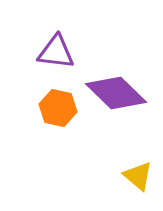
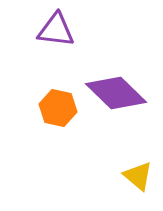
purple triangle: moved 22 px up
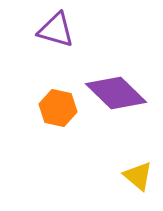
purple triangle: rotated 9 degrees clockwise
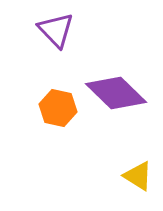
purple triangle: rotated 30 degrees clockwise
yellow triangle: rotated 8 degrees counterclockwise
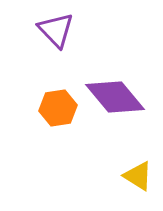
purple diamond: moved 1 px left, 4 px down; rotated 6 degrees clockwise
orange hexagon: rotated 21 degrees counterclockwise
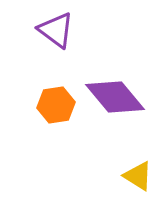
purple triangle: rotated 9 degrees counterclockwise
orange hexagon: moved 2 px left, 3 px up
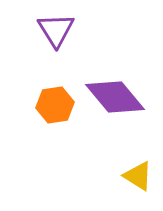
purple triangle: rotated 21 degrees clockwise
orange hexagon: moved 1 px left
